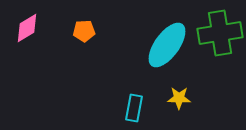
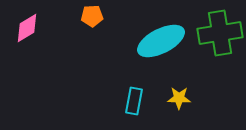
orange pentagon: moved 8 px right, 15 px up
cyan ellipse: moved 6 px left, 4 px up; rotated 27 degrees clockwise
cyan rectangle: moved 7 px up
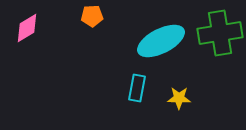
cyan rectangle: moved 3 px right, 13 px up
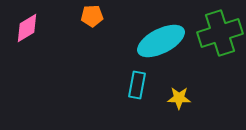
green cross: rotated 9 degrees counterclockwise
cyan rectangle: moved 3 px up
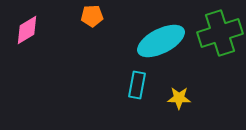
pink diamond: moved 2 px down
